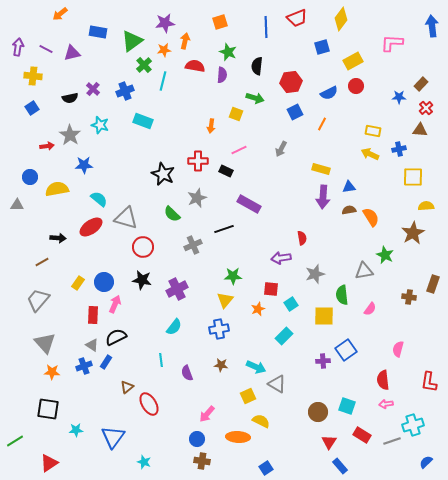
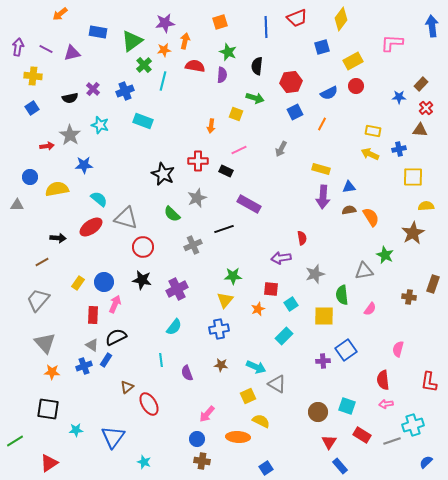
blue rectangle at (106, 362): moved 2 px up
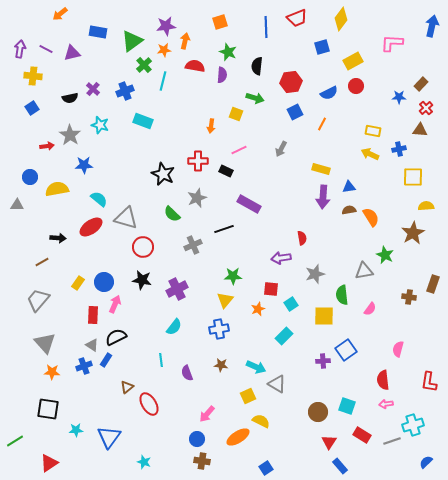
purple star at (165, 23): moved 1 px right, 3 px down
blue arrow at (432, 26): rotated 20 degrees clockwise
purple arrow at (18, 47): moved 2 px right, 2 px down
blue triangle at (113, 437): moved 4 px left
orange ellipse at (238, 437): rotated 35 degrees counterclockwise
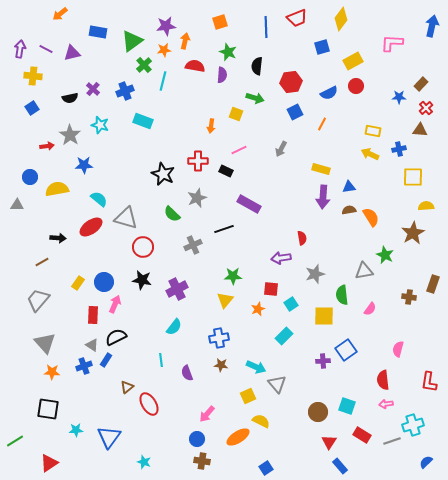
blue cross at (219, 329): moved 9 px down
gray triangle at (277, 384): rotated 18 degrees clockwise
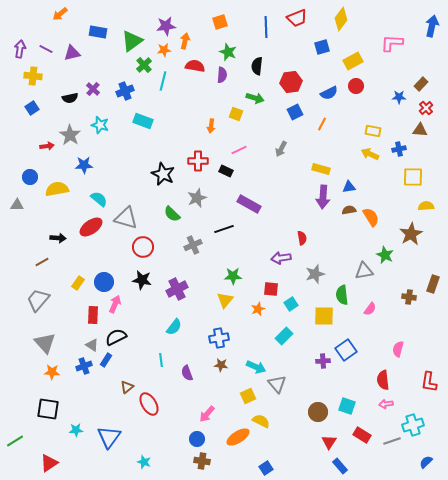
brown star at (413, 233): moved 2 px left, 1 px down
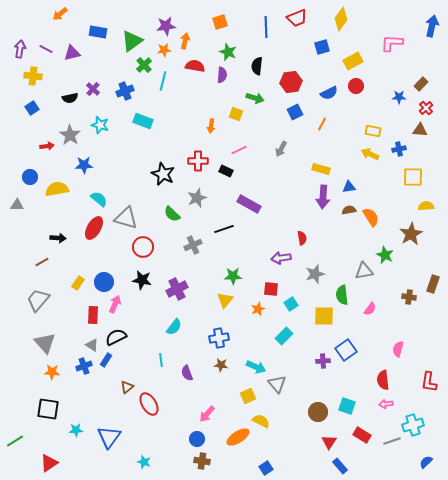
red ellipse at (91, 227): moved 3 px right, 1 px down; rotated 25 degrees counterclockwise
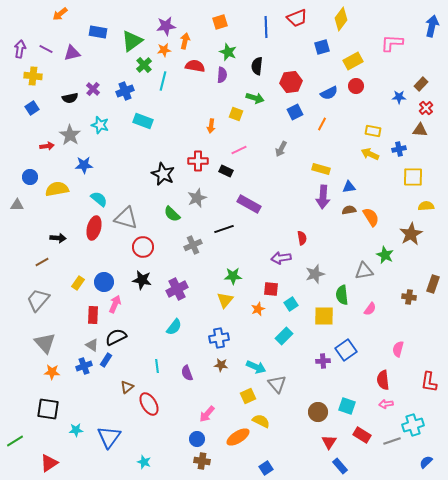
red ellipse at (94, 228): rotated 15 degrees counterclockwise
cyan line at (161, 360): moved 4 px left, 6 px down
